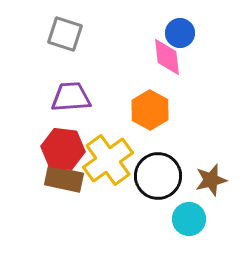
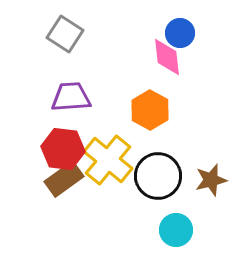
gray square: rotated 15 degrees clockwise
yellow cross: rotated 15 degrees counterclockwise
brown rectangle: rotated 48 degrees counterclockwise
cyan circle: moved 13 px left, 11 px down
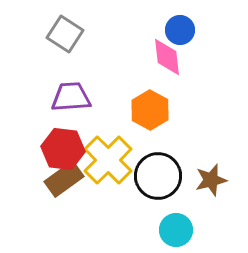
blue circle: moved 3 px up
yellow cross: rotated 6 degrees clockwise
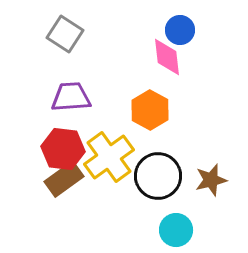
yellow cross: moved 1 px right, 3 px up; rotated 9 degrees clockwise
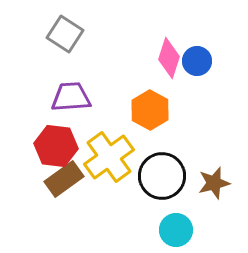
blue circle: moved 17 px right, 31 px down
pink diamond: moved 2 px right, 1 px down; rotated 24 degrees clockwise
red hexagon: moved 7 px left, 3 px up
black circle: moved 4 px right
brown star: moved 3 px right, 3 px down
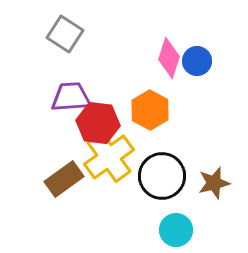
red hexagon: moved 42 px right, 23 px up
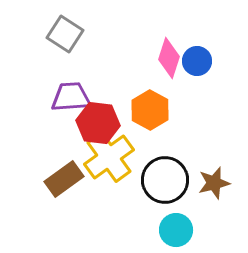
black circle: moved 3 px right, 4 px down
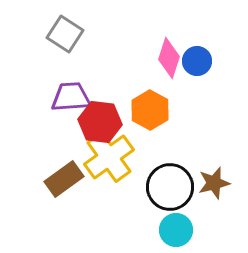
red hexagon: moved 2 px right, 1 px up
black circle: moved 5 px right, 7 px down
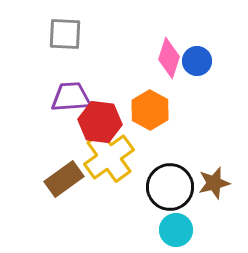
gray square: rotated 30 degrees counterclockwise
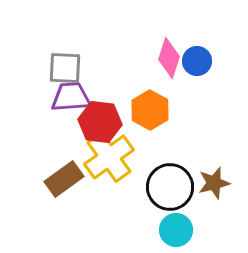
gray square: moved 34 px down
